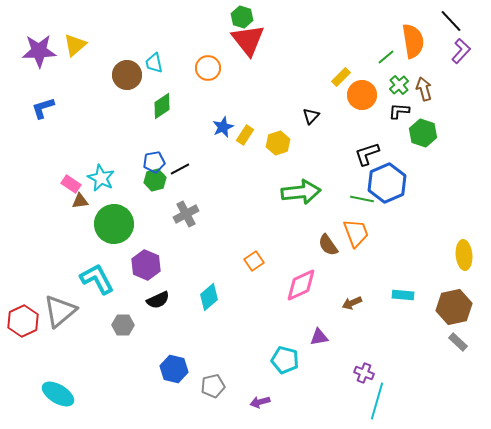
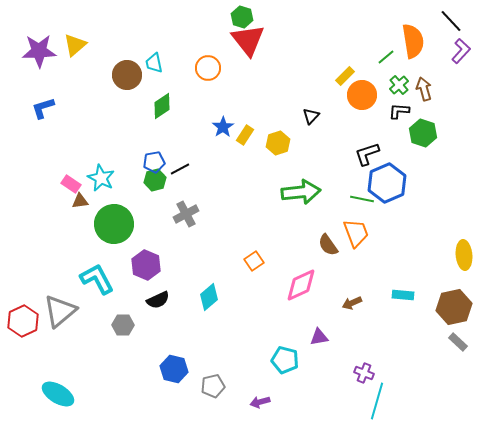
yellow rectangle at (341, 77): moved 4 px right, 1 px up
blue star at (223, 127): rotated 10 degrees counterclockwise
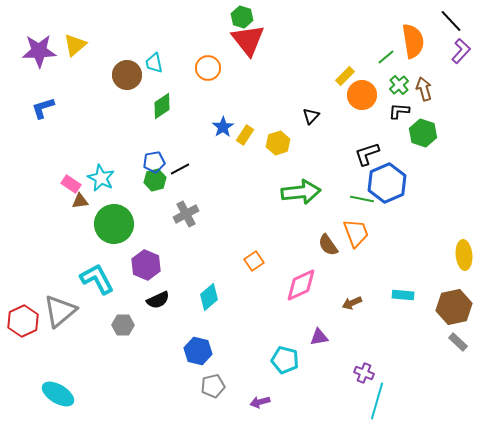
blue hexagon at (174, 369): moved 24 px right, 18 px up
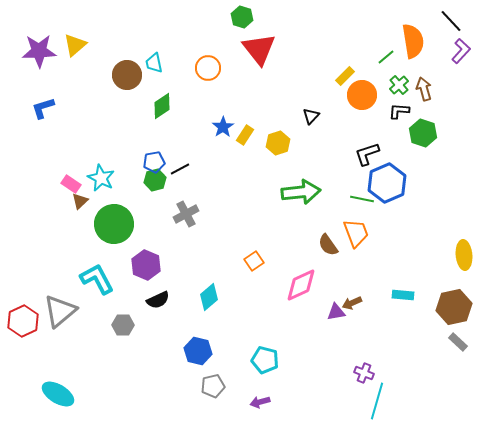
red triangle at (248, 40): moved 11 px right, 9 px down
brown triangle at (80, 201): rotated 36 degrees counterclockwise
purple triangle at (319, 337): moved 17 px right, 25 px up
cyan pentagon at (285, 360): moved 20 px left
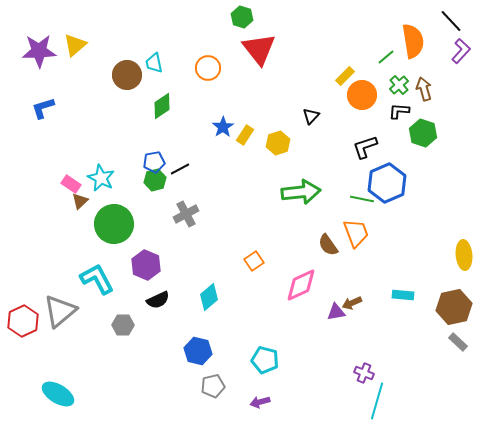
black L-shape at (367, 154): moved 2 px left, 7 px up
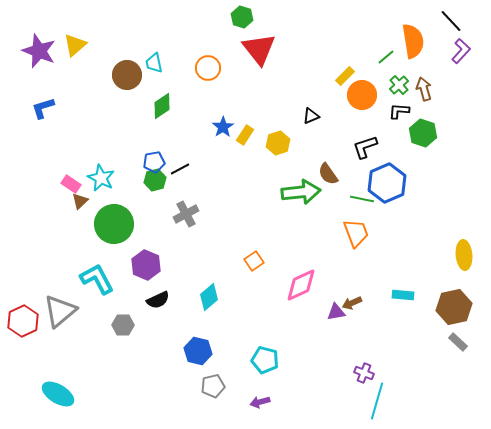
purple star at (39, 51): rotated 24 degrees clockwise
black triangle at (311, 116): rotated 24 degrees clockwise
brown semicircle at (328, 245): moved 71 px up
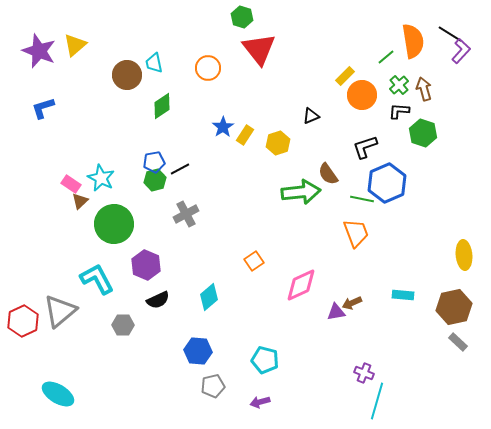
black line at (451, 21): moved 1 px left, 13 px down; rotated 15 degrees counterclockwise
blue hexagon at (198, 351): rotated 8 degrees counterclockwise
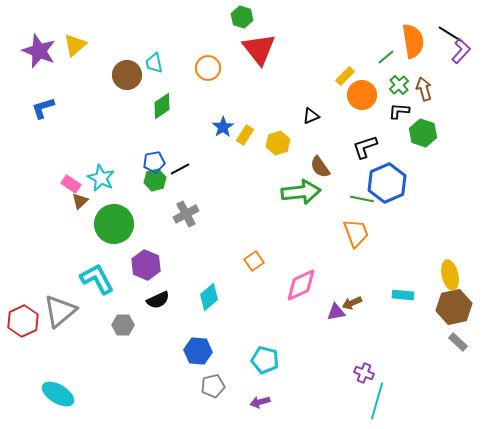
brown semicircle at (328, 174): moved 8 px left, 7 px up
yellow ellipse at (464, 255): moved 14 px left, 20 px down; rotated 8 degrees counterclockwise
